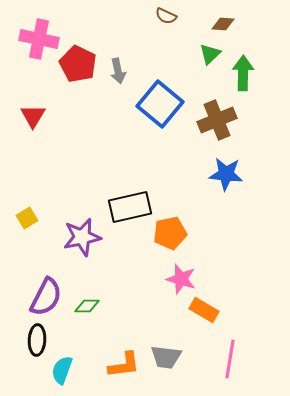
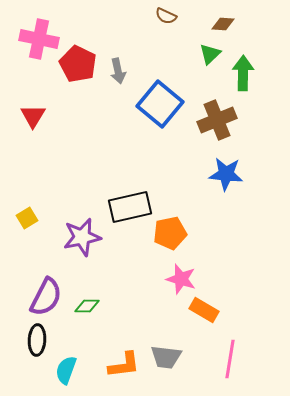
cyan semicircle: moved 4 px right
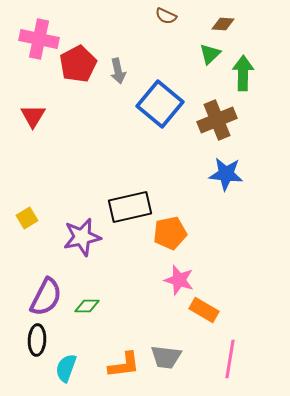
red pentagon: rotated 18 degrees clockwise
pink star: moved 2 px left, 1 px down
cyan semicircle: moved 2 px up
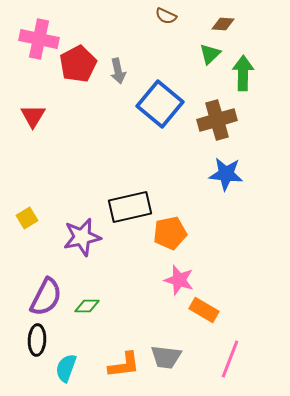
brown cross: rotated 6 degrees clockwise
pink line: rotated 12 degrees clockwise
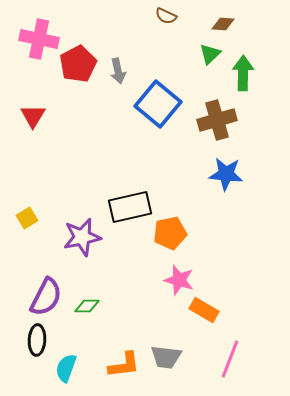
blue square: moved 2 px left
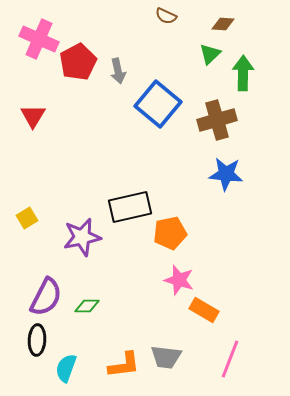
pink cross: rotated 12 degrees clockwise
red pentagon: moved 2 px up
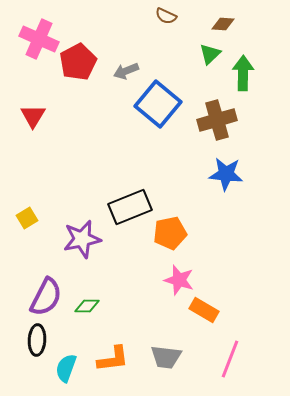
gray arrow: moved 8 px right; rotated 80 degrees clockwise
black rectangle: rotated 9 degrees counterclockwise
purple star: moved 2 px down
orange L-shape: moved 11 px left, 6 px up
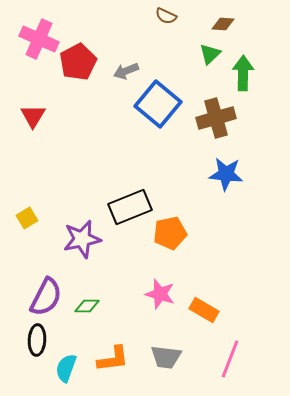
brown cross: moved 1 px left, 2 px up
pink star: moved 19 px left, 14 px down
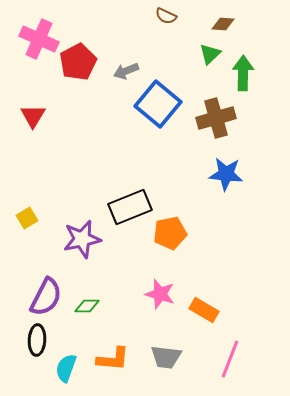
orange L-shape: rotated 12 degrees clockwise
